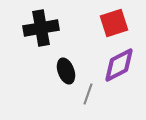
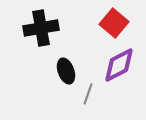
red square: rotated 32 degrees counterclockwise
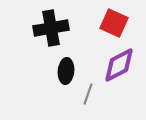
red square: rotated 16 degrees counterclockwise
black cross: moved 10 px right
black ellipse: rotated 25 degrees clockwise
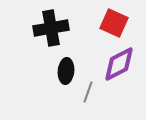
purple diamond: moved 1 px up
gray line: moved 2 px up
